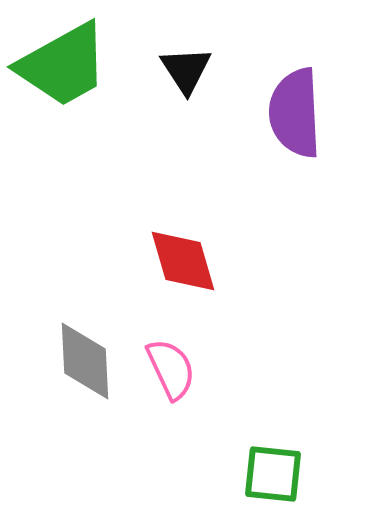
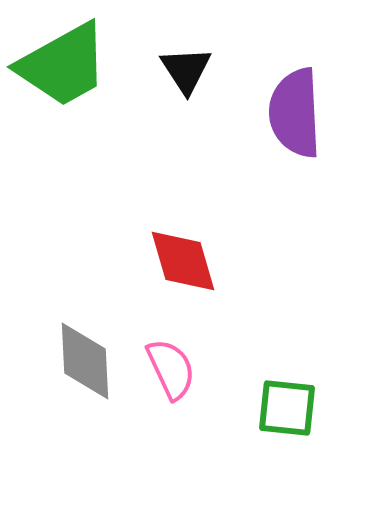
green square: moved 14 px right, 66 px up
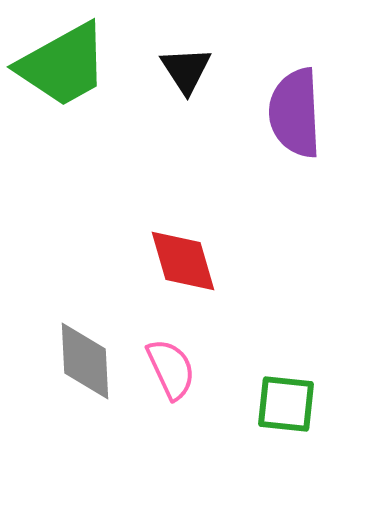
green square: moved 1 px left, 4 px up
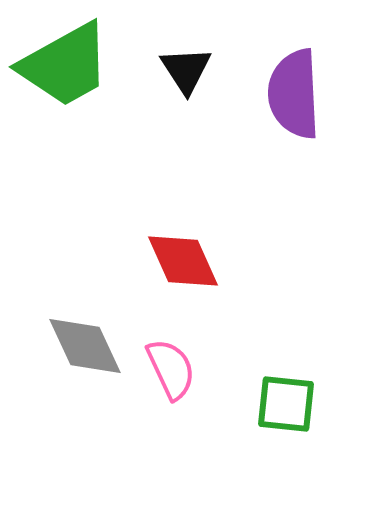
green trapezoid: moved 2 px right
purple semicircle: moved 1 px left, 19 px up
red diamond: rotated 8 degrees counterclockwise
gray diamond: moved 15 px up; rotated 22 degrees counterclockwise
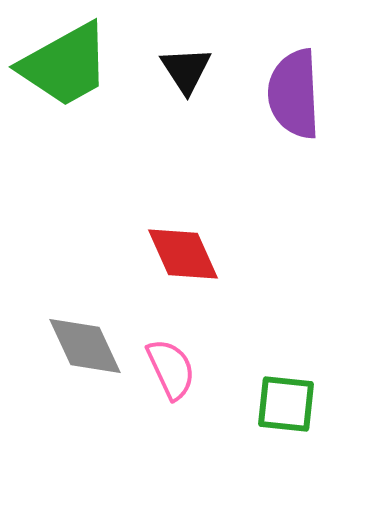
red diamond: moved 7 px up
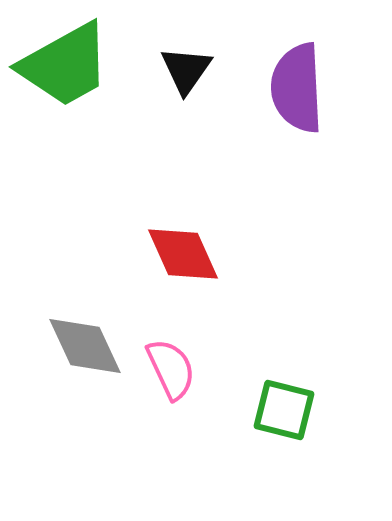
black triangle: rotated 8 degrees clockwise
purple semicircle: moved 3 px right, 6 px up
green square: moved 2 px left, 6 px down; rotated 8 degrees clockwise
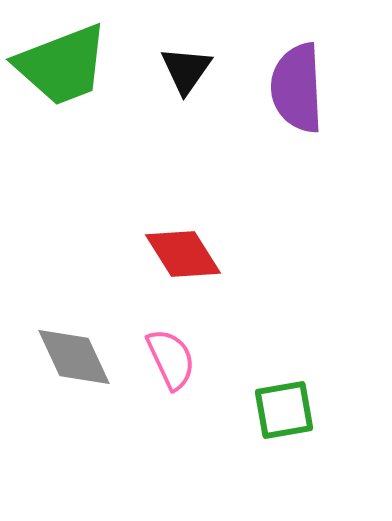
green trapezoid: moved 3 px left; rotated 8 degrees clockwise
red diamond: rotated 8 degrees counterclockwise
gray diamond: moved 11 px left, 11 px down
pink semicircle: moved 10 px up
green square: rotated 24 degrees counterclockwise
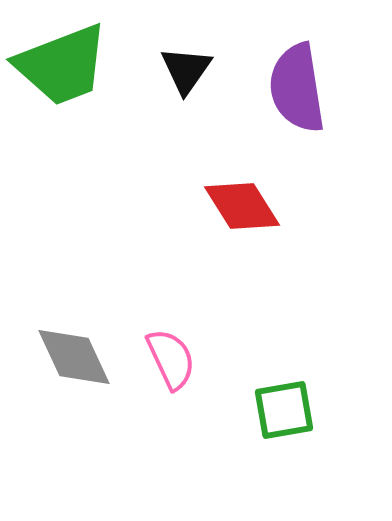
purple semicircle: rotated 6 degrees counterclockwise
red diamond: moved 59 px right, 48 px up
